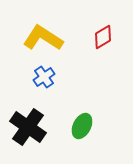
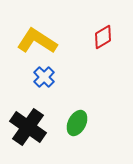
yellow L-shape: moved 6 px left, 3 px down
blue cross: rotated 10 degrees counterclockwise
green ellipse: moved 5 px left, 3 px up
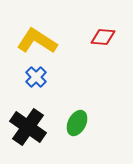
red diamond: rotated 35 degrees clockwise
blue cross: moved 8 px left
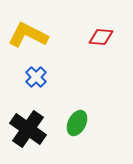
red diamond: moved 2 px left
yellow L-shape: moved 9 px left, 6 px up; rotated 6 degrees counterclockwise
black cross: moved 2 px down
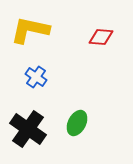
yellow L-shape: moved 2 px right, 5 px up; rotated 15 degrees counterclockwise
blue cross: rotated 10 degrees counterclockwise
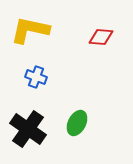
blue cross: rotated 15 degrees counterclockwise
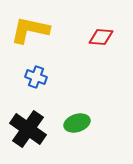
green ellipse: rotated 45 degrees clockwise
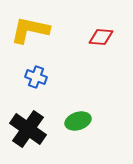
green ellipse: moved 1 px right, 2 px up
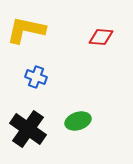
yellow L-shape: moved 4 px left
